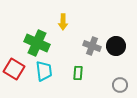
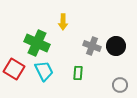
cyan trapezoid: rotated 20 degrees counterclockwise
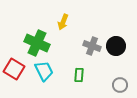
yellow arrow: rotated 21 degrees clockwise
green rectangle: moved 1 px right, 2 px down
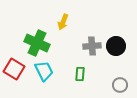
gray cross: rotated 24 degrees counterclockwise
green rectangle: moved 1 px right, 1 px up
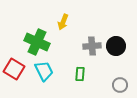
green cross: moved 1 px up
